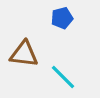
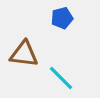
cyan line: moved 2 px left, 1 px down
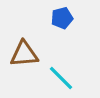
brown triangle: rotated 12 degrees counterclockwise
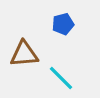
blue pentagon: moved 1 px right, 6 px down
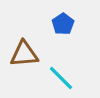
blue pentagon: rotated 20 degrees counterclockwise
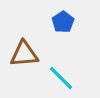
blue pentagon: moved 2 px up
